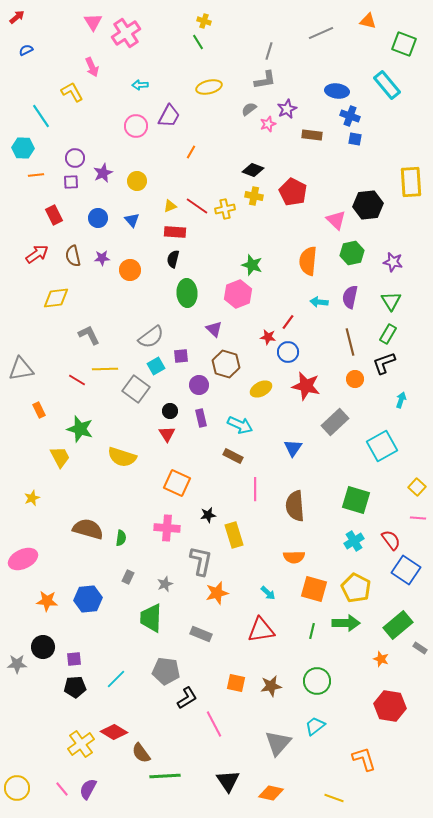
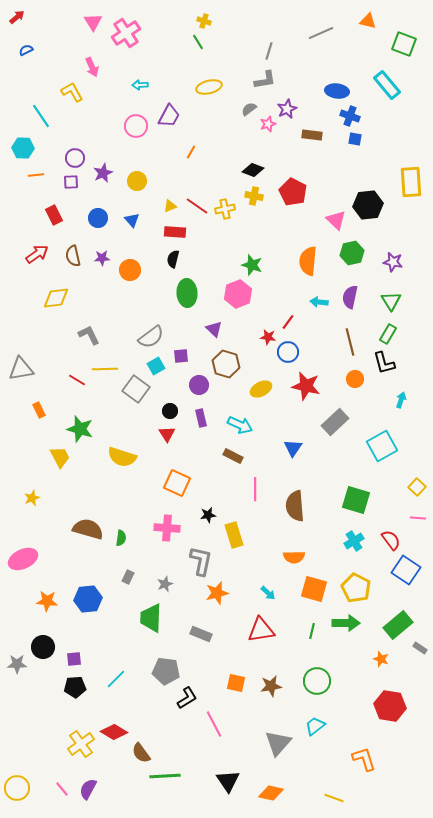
black L-shape at (384, 363): rotated 85 degrees counterclockwise
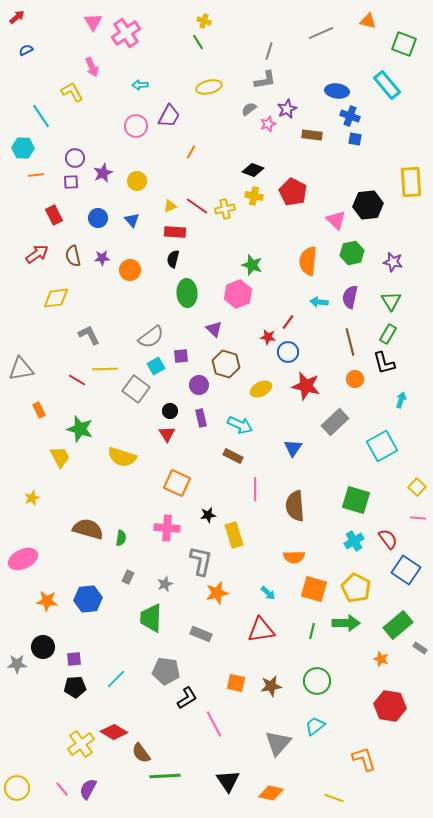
red semicircle at (391, 540): moved 3 px left, 1 px up
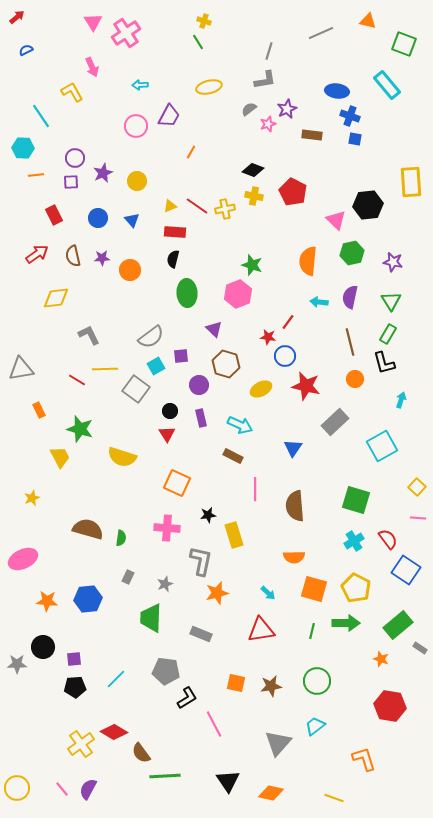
blue circle at (288, 352): moved 3 px left, 4 px down
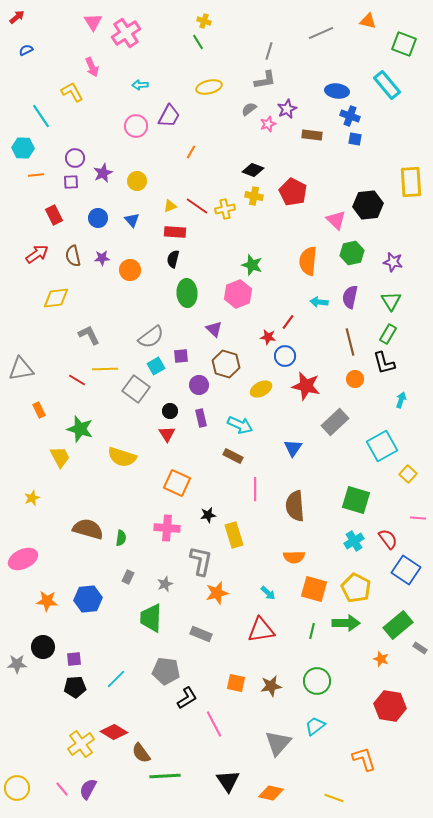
yellow square at (417, 487): moved 9 px left, 13 px up
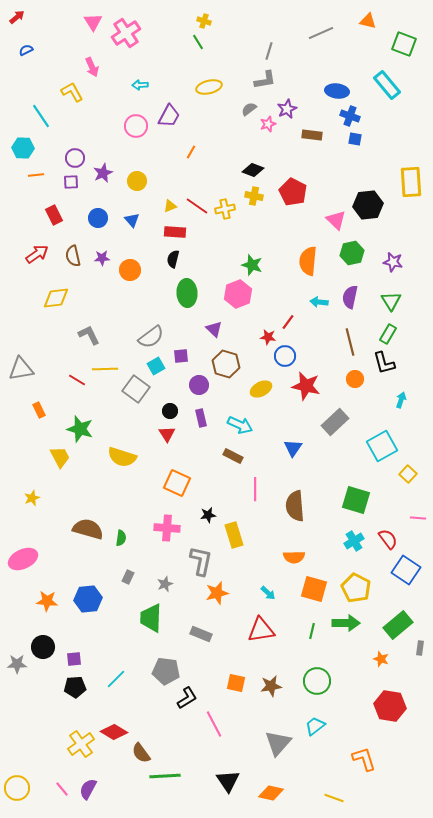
gray rectangle at (420, 648): rotated 64 degrees clockwise
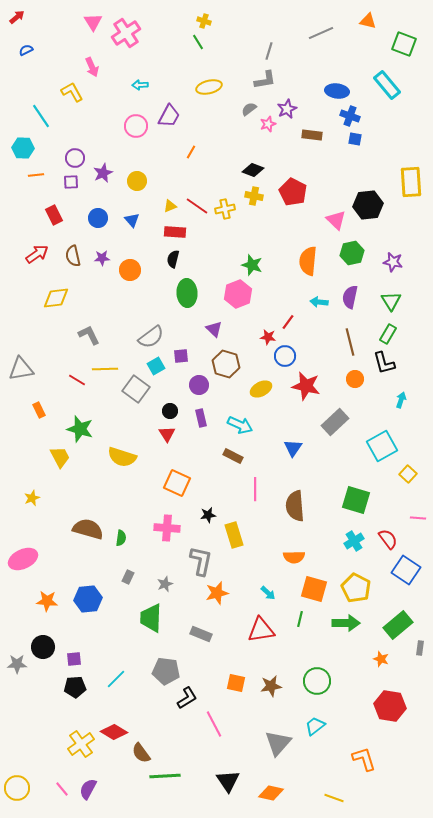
green line at (312, 631): moved 12 px left, 12 px up
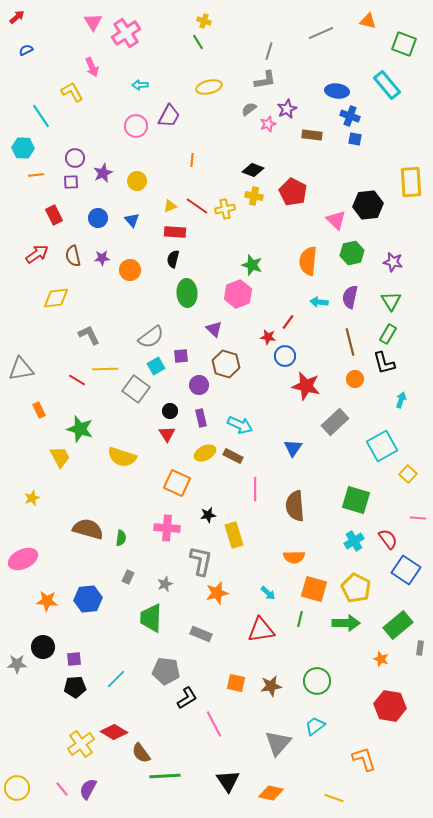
orange line at (191, 152): moved 1 px right, 8 px down; rotated 24 degrees counterclockwise
yellow ellipse at (261, 389): moved 56 px left, 64 px down
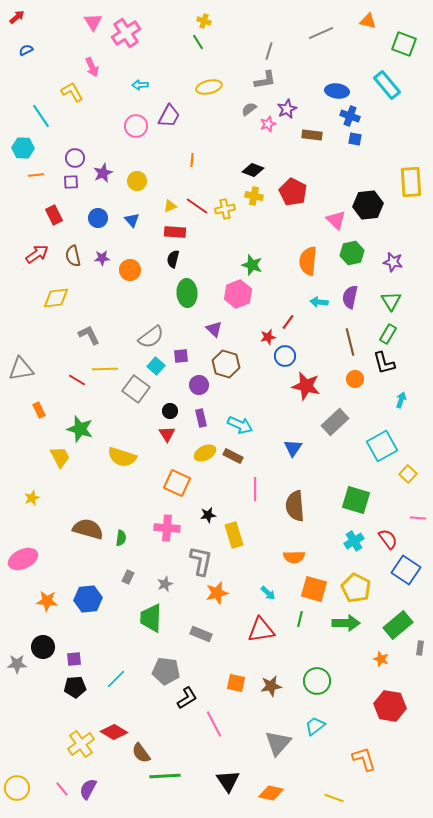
red star at (268, 337): rotated 21 degrees counterclockwise
cyan square at (156, 366): rotated 18 degrees counterclockwise
